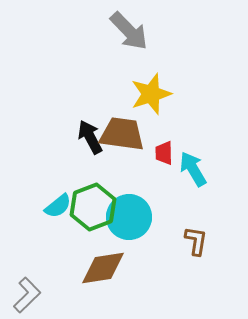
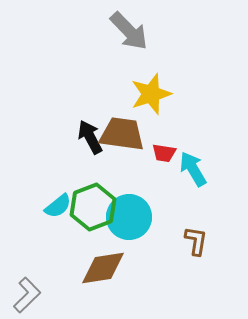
red trapezoid: rotated 80 degrees counterclockwise
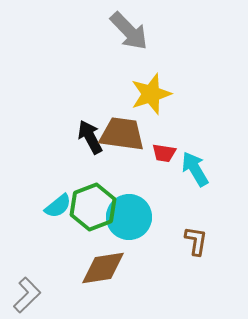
cyan arrow: moved 2 px right
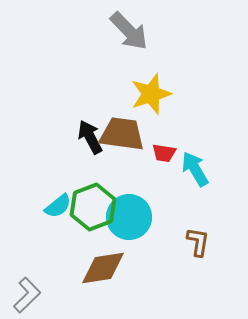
brown L-shape: moved 2 px right, 1 px down
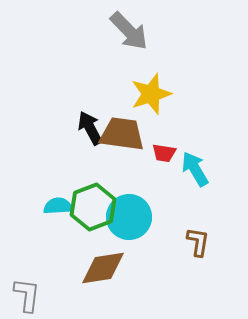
black arrow: moved 9 px up
cyan semicircle: rotated 144 degrees counterclockwise
gray L-shape: rotated 39 degrees counterclockwise
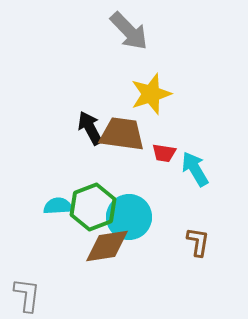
brown diamond: moved 4 px right, 22 px up
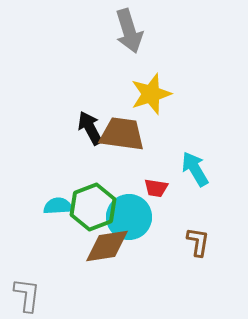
gray arrow: rotated 27 degrees clockwise
red trapezoid: moved 8 px left, 35 px down
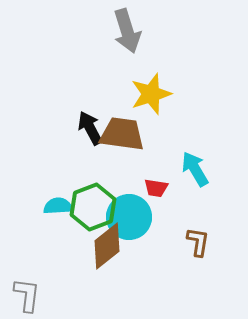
gray arrow: moved 2 px left
brown diamond: rotated 30 degrees counterclockwise
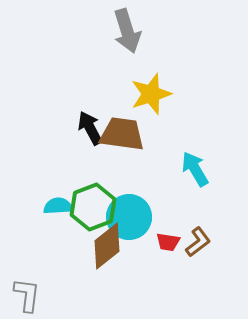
red trapezoid: moved 12 px right, 54 px down
brown L-shape: rotated 44 degrees clockwise
